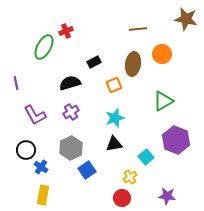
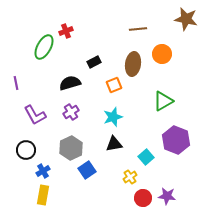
cyan star: moved 2 px left, 1 px up
blue cross: moved 2 px right, 4 px down; rotated 24 degrees clockwise
red circle: moved 21 px right
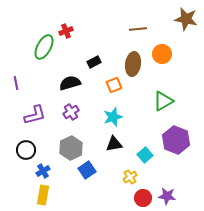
purple L-shape: rotated 75 degrees counterclockwise
cyan square: moved 1 px left, 2 px up
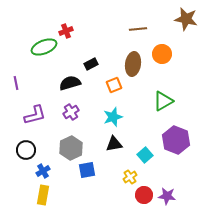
green ellipse: rotated 40 degrees clockwise
black rectangle: moved 3 px left, 2 px down
blue square: rotated 24 degrees clockwise
red circle: moved 1 px right, 3 px up
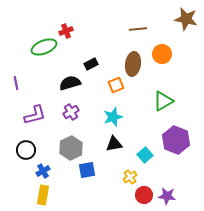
orange square: moved 2 px right
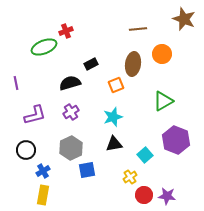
brown star: moved 2 px left; rotated 10 degrees clockwise
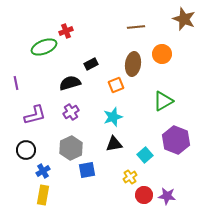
brown line: moved 2 px left, 2 px up
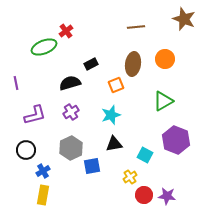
red cross: rotated 16 degrees counterclockwise
orange circle: moved 3 px right, 5 px down
cyan star: moved 2 px left, 2 px up
cyan square: rotated 21 degrees counterclockwise
blue square: moved 5 px right, 4 px up
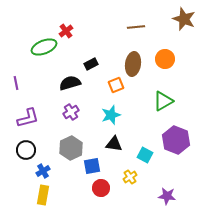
purple L-shape: moved 7 px left, 3 px down
black triangle: rotated 18 degrees clockwise
red circle: moved 43 px left, 7 px up
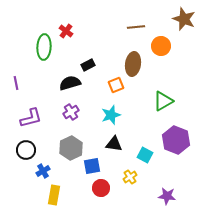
red cross: rotated 16 degrees counterclockwise
green ellipse: rotated 65 degrees counterclockwise
orange circle: moved 4 px left, 13 px up
black rectangle: moved 3 px left, 1 px down
purple L-shape: moved 3 px right
yellow rectangle: moved 11 px right
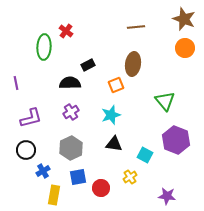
orange circle: moved 24 px right, 2 px down
black semicircle: rotated 15 degrees clockwise
green triangle: moved 2 px right; rotated 40 degrees counterclockwise
blue square: moved 14 px left, 11 px down
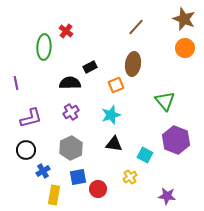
brown line: rotated 42 degrees counterclockwise
black rectangle: moved 2 px right, 2 px down
red circle: moved 3 px left, 1 px down
